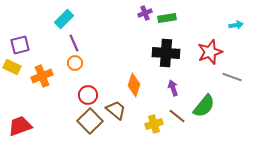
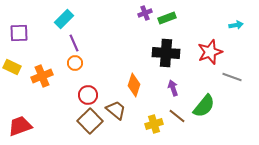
green rectangle: rotated 12 degrees counterclockwise
purple square: moved 1 px left, 12 px up; rotated 12 degrees clockwise
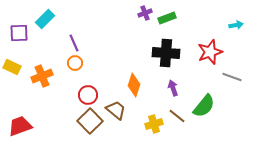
cyan rectangle: moved 19 px left
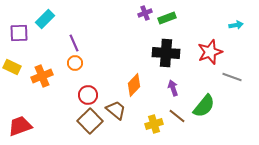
orange diamond: rotated 25 degrees clockwise
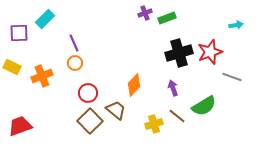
black cross: moved 13 px right; rotated 20 degrees counterclockwise
red circle: moved 2 px up
green semicircle: rotated 20 degrees clockwise
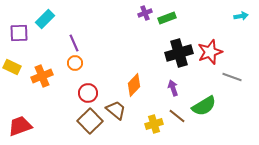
cyan arrow: moved 5 px right, 9 px up
